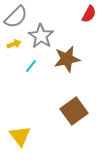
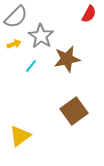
yellow triangle: rotated 30 degrees clockwise
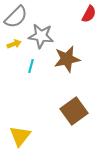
gray star: rotated 25 degrees counterclockwise
cyan line: rotated 24 degrees counterclockwise
yellow triangle: rotated 15 degrees counterclockwise
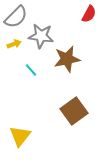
cyan line: moved 4 px down; rotated 56 degrees counterclockwise
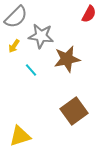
yellow arrow: moved 2 px down; rotated 144 degrees clockwise
yellow triangle: rotated 35 degrees clockwise
